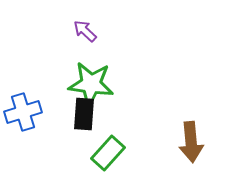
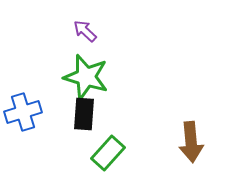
green star: moved 5 px left, 7 px up; rotated 9 degrees clockwise
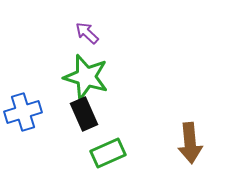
purple arrow: moved 2 px right, 2 px down
black rectangle: rotated 28 degrees counterclockwise
brown arrow: moved 1 px left, 1 px down
green rectangle: rotated 24 degrees clockwise
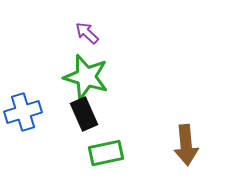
brown arrow: moved 4 px left, 2 px down
green rectangle: moved 2 px left; rotated 12 degrees clockwise
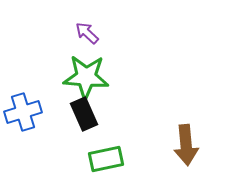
green star: rotated 12 degrees counterclockwise
green rectangle: moved 6 px down
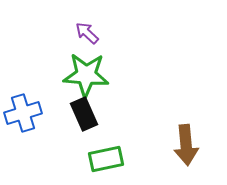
green star: moved 2 px up
blue cross: moved 1 px down
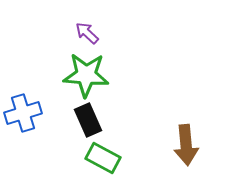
black rectangle: moved 4 px right, 6 px down
green rectangle: moved 3 px left, 1 px up; rotated 40 degrees clockwise
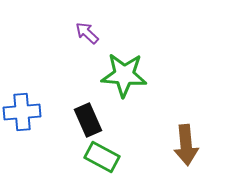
green star: moved 38 px right
blue cross: moved 1 px left, 1 px up; rotated 12 degrees clockwise
green rectangle: moved 1 px left, 1 px up
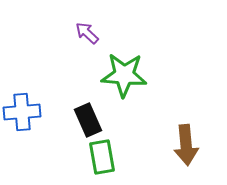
green rectangle: rotated 52 degrees clockwise
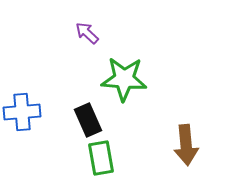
green star: moved 4 px down
green rectangle: moved 1 px left, 1 px down
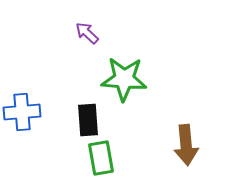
black rectangle: rotated 20 degrees clockwise
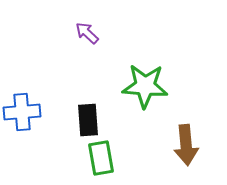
green star: moved 21 px right, 7 px down
